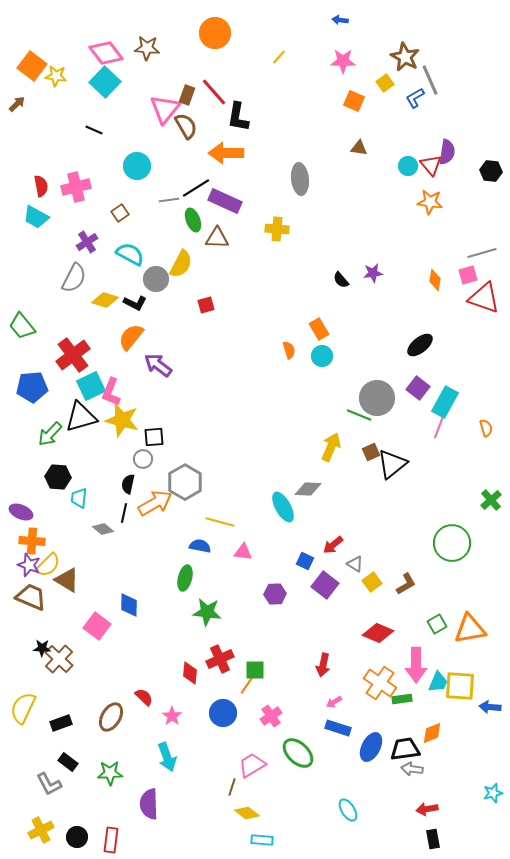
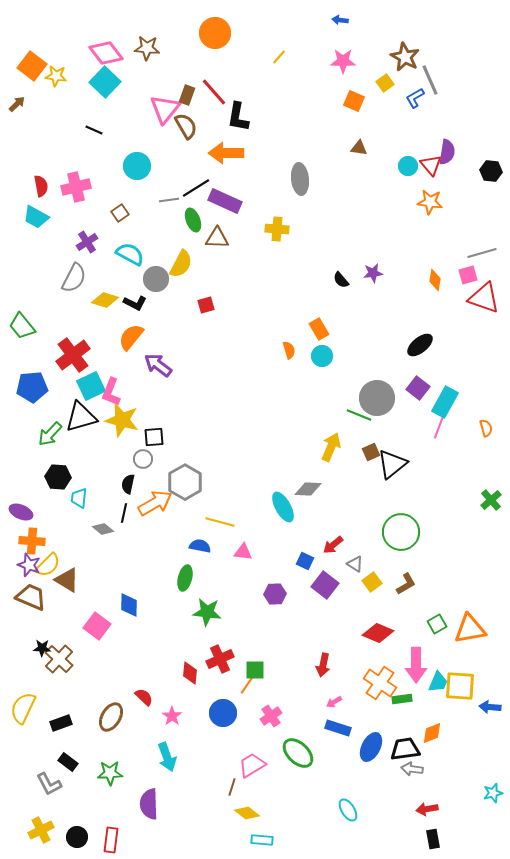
green circle at (452, 543): moved 51 px left, 11 px up
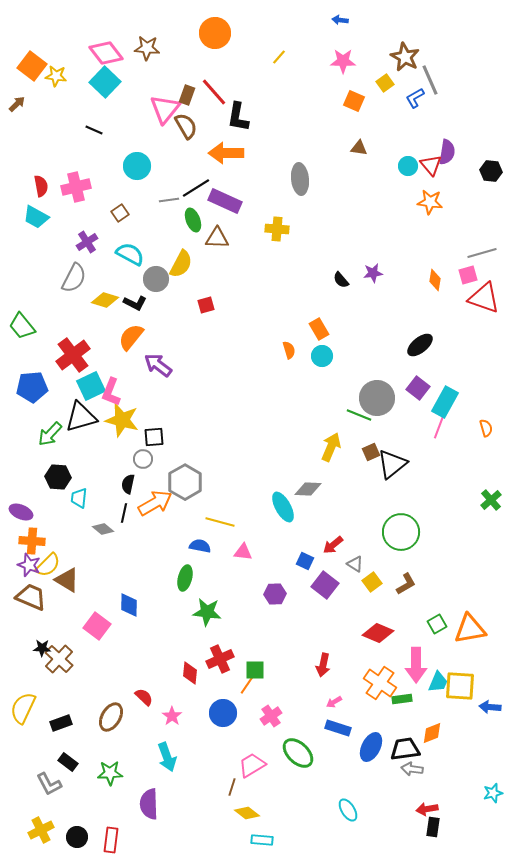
black rectangle at (433, 839): moved 12 px up; rotated 18 degrees clockwise
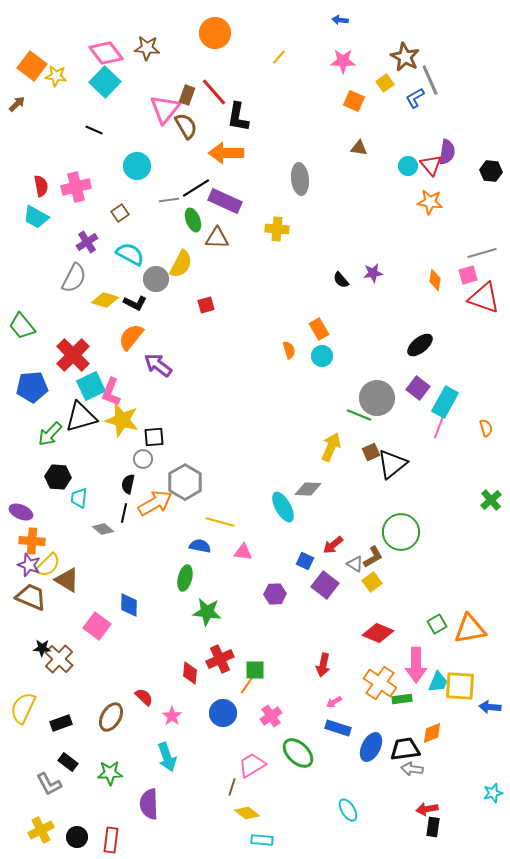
red cross at (73, 355): rotated 8 degrees counterclockwise
brown L-shape at (406, 584): moved 33 px left, 27 px up
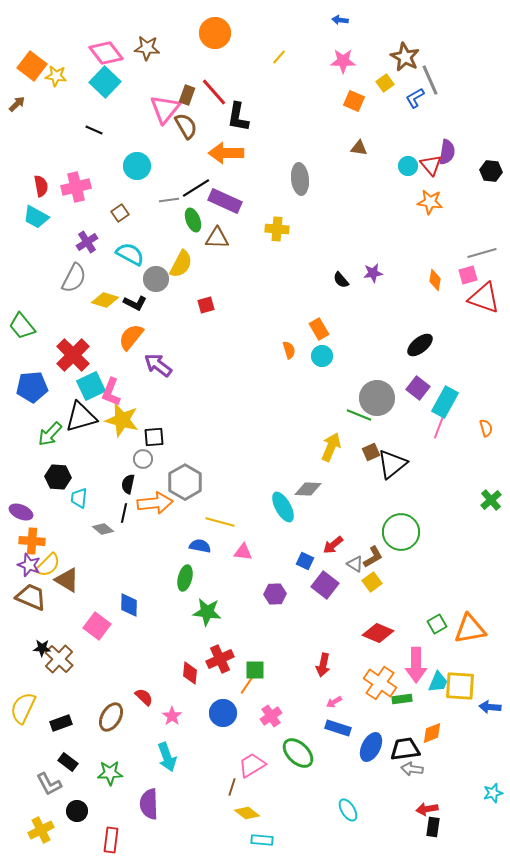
orange arrow at (155, 503): rotated 24 degrees clockwise
black circle at (77, 837): moved 26 px up
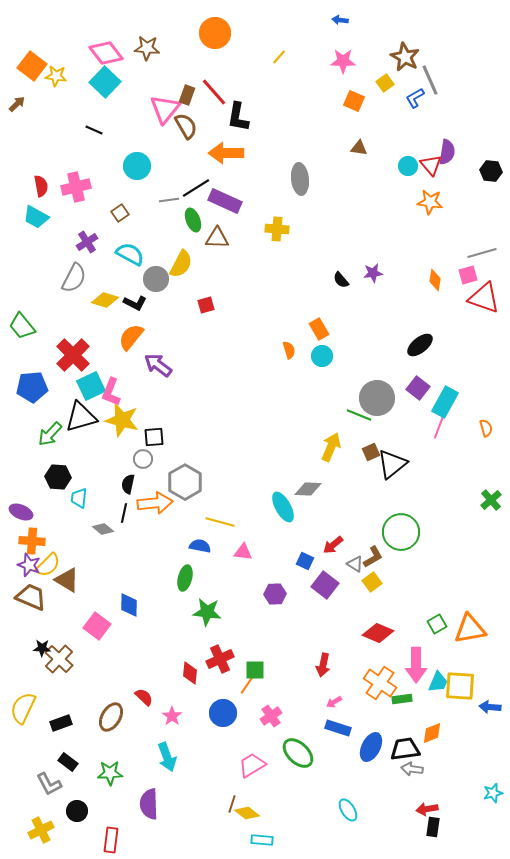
brown line at (232, 787): moved 17 px down
